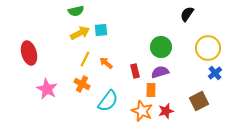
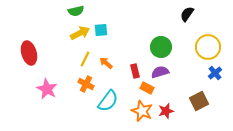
yellow circle: moved 1 px up
orange cross: moved 4 px right
orange rectangle: moved 4 px left, 2 px up; rotated 64 degrees counterclockwise
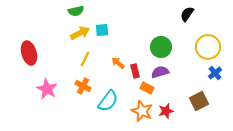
cyan square: moved 1 px right
orange arrow: moved 12 px right
orange cross: moved 3 px left, 2 px down
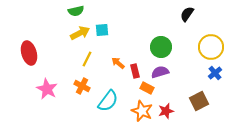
yellow circle: moved 3 px right
yellow line: moved 2 px right
orange cross: moved 1 px left
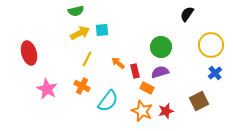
yellow circle: moved 2 px up
